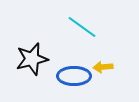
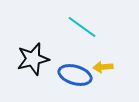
black star: moved 1 px right
blue ellipse: moved 1 px right, 1 px up; rotated 16 degrees clockwise
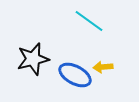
cyan line: moved 7 px right, 6 px up
blue ellipse: rotated 12 degrees clockwise
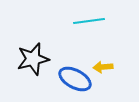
cyan line: rotated 44 degrees counterclockwise
blue ellipse: moved 4 px down
